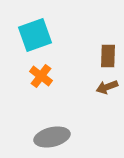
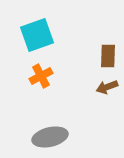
cyan square: moved 2 px right
orange cross: rotated 25 degrees clockwise
gray ellipse: moved 2 px left
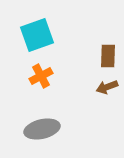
gray ellipse: moved 8 px left, 8 px up
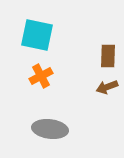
cyan square: rotated 32 degrees clockwise
gray ellipse: moved 8 px right; rotated 20 degrees clockwise
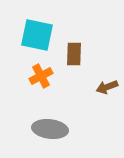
brown rectangle: moved 34 px left, 2 px up
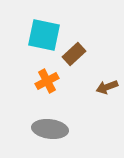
cyan square: moved 7 px right
brown rectangle: rotated 45 degrees clockwise
orange cross: moved 6 px right, 5 px down
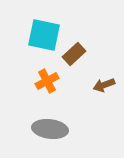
brown arrow: moved 3 px left, 2 px up
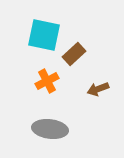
brown arrow: moved 6 px left, 4 px down
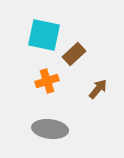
orange cross: rotated 10 degrees clockwise
brown arrow: rotated 150 degrees clockwise
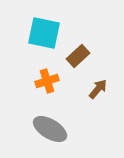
cyan square: moved 2 px up
brown rectangle: moved 4 px right, 2 px down
gray ellipse: rotated 24 degrees clockwise
